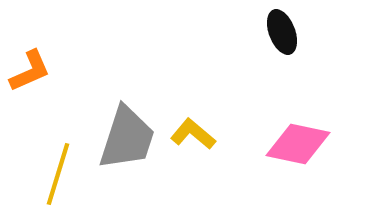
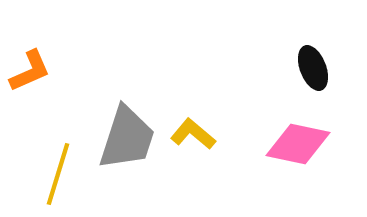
black ellipse: moved 31 px right, 36 px down
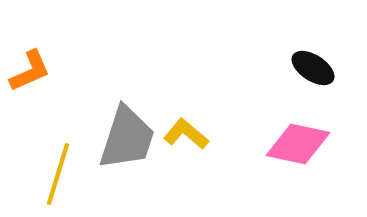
black ellipse: rotated 36 degrees counterclockwise
yellow L-shape: moved 7 px left
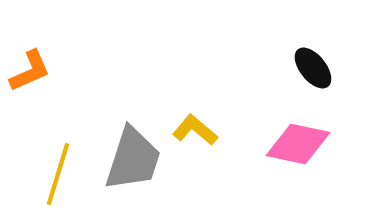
black ellipse: rotated 18 degrees clockwise
yellow L-shape: moved 9 px right, 4 px up
gray trapezoid: moved 6 px right, 21 px down
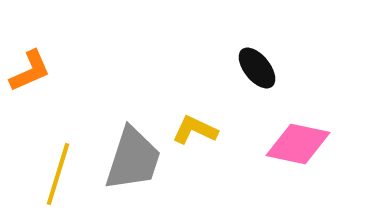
black ellipse: moved 56 px left
yellow L-shape: rotated 15 degrees counterclockwise
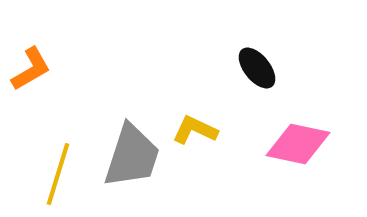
orange L-shape: moved 1 px right, 2 px up; rotated 6 degrees counterclockwise
gray trapezoid: moved 1 px left, 3 px up
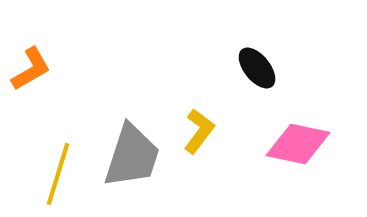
yellow L-shape: moved 4 px right, 1 px down; rotated 102 degrees clockwise
